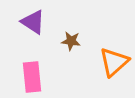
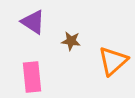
orange triangle: moved 1 px left, 1 px up
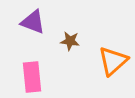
purple triangle: rotated 12 degrees counterclockwise
brown star: moved 1 px left
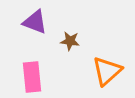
purple triangle: moved 2 px right
orange triangle: moved 6 px left, 10 px down
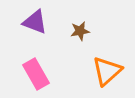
brown star: moved 10 px right, 10 px up; rotated 18 degrees counterclockwise
pink rectangle: moved 4 px right, 3 px up; rotated 24 degrees counterclockwise
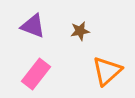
purple triangle: moved 2 px left, 4 px down
pink rectangle: rotated 68 degrees clockwise
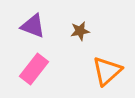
pink rectangle: moved 2 px left, 5 px up
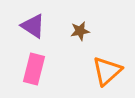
purple triangle: rotated 12 degrees clockwise
pink rectangle: rotated 24 degrees counterclockwise
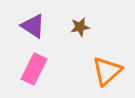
brown star: moved 4 px up
pink rectangle: rotated 12 degrees clockwise
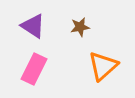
orange triangle: moved 4 px left, 5 px up
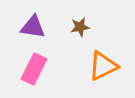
purple triangle: moved 1 px down; rotated 24 degrees counterclockwise
orange triangle: rotated 16 degrees clockwise
